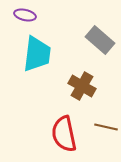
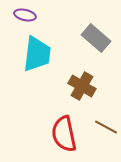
gray rectangle: moved 4 px left, 2 px up
brown line: rotated 15 degrees clockwise
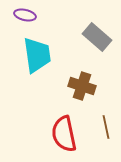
gray rectangle: moved 1 px right, 1 px up
cyan trapezoid: moved 1 px down; rotated 15 degrees counterclockwise
brown cross: rotated 12 degrees counterclockwise
brown line: rotated 50 degrees clockwise
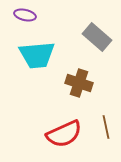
cyan trapezoid: rotated 93 degrees clockwise
brown cross: moved 3 px left, 3 px up
red semicircle: rotated 102 degrees counterclockwise
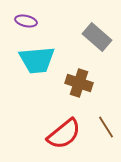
purple ellipse: moved 1 px right, 6 px down
cyan trapezoid: moved 5 px down
brown line: rotated 20 degrees counterclockwise
red semicircle: rotated 15 degrees counterclockwise
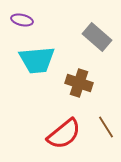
purple ellipse: moved 4 px left, 1 px up
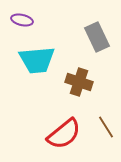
gray rectangle: rotated 24 degrees clockwise
brown cross: moved 1 px up
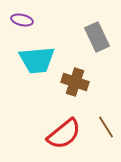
brown cross: moved 4 px left
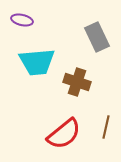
cyan trapezoid: moved 2 px down
brown cross: moved 2 px right
brown line: rotated 45 degrees clockwise
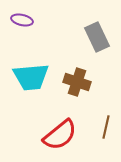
cyan trapezoid: moved 6 px left, 15 px down
red semicircle: moved 4 px left, 1 px down
